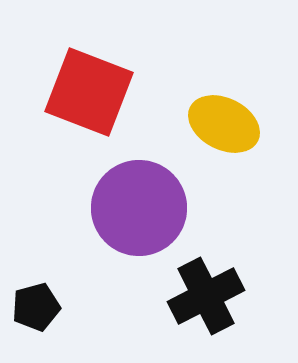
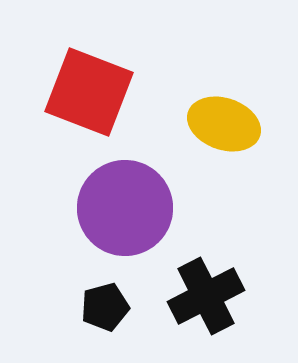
yellow ellipse: rotated 8 degrees counterclockwise
purple circle: moved 14 px left
black pentagon: moved 69 px right
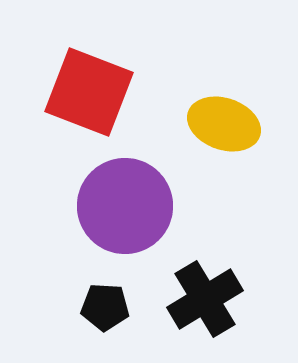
purple circle: moved 2 px up
black cross: moved 1 px left, 3 px down; rotated 4 degrees counterclockwise
black pentagon: rotated 18 degrees clockwise
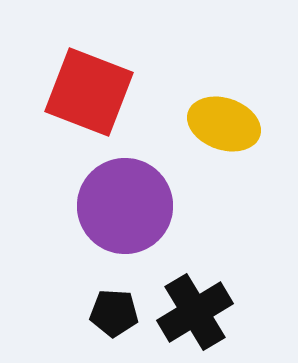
black cross: moved 10 px left, 13 px down
black pentagon: moved 9 px right, 6 px down
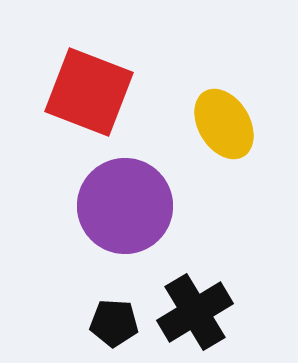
yellow ellipse: rotated 40 degrees clockwise
black pentagon: moved 10 px down
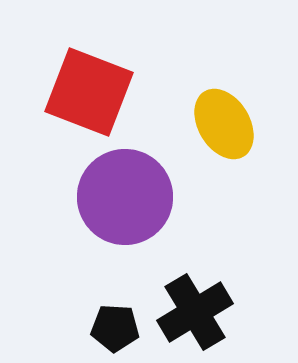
purple circle: moved 9 px up
black pentagon: moved 1 px right, 5 px down
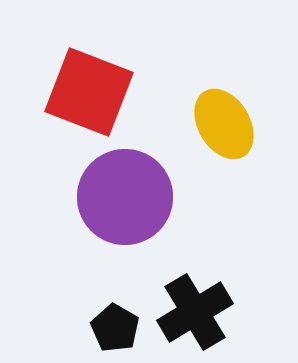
black pentagon: rotated 27 degrees clockwise
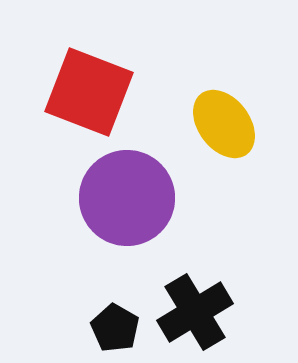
yellow ellipse: rotated 6 degrees counterclockwise
purple circle: moved 2 px right, 1 px down
